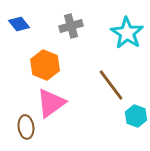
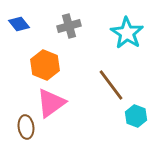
gray cross: moved 2 px left
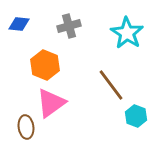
blue diamond: rotated 45 degrees counterclockwise
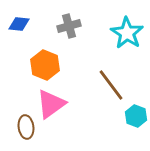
pink triangle: moved 1 px down
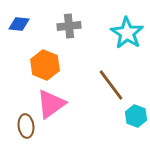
gray cross: rotated 10 degrees clockwise
brown ellipse: moved 1 px up
